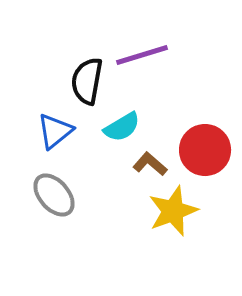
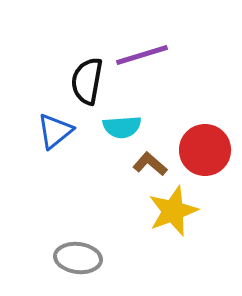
cyan semicircle: rotated 27 degrees clockwise
gray ellipse: moved 24 px right, 63 px down; rotated 42 degrees counterclockwise
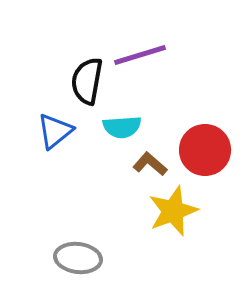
purple line: moved 2 px left
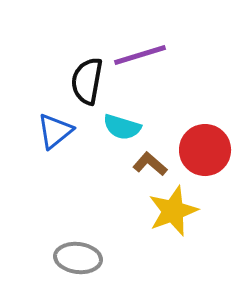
cyan semicircle: rotated 21 degrees clockwise
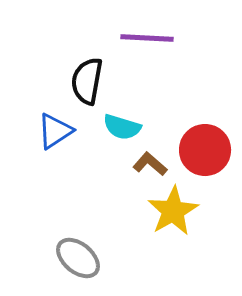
purple line: moved 7 px right, 17 px up; rotated 20 degrees clockwise
blue triangle: rotated 6 degrees clockwise
yellow star: rotated 9 degrees counterclockwise
gray ellipse: rotated 33 degrees clockwise
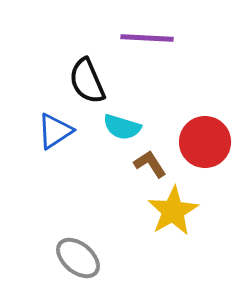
black semicircle: rotated 33 degrees counterclockwise
red circle: moved 8 px up
brown L-shape: rotated 16 degrees clockwise
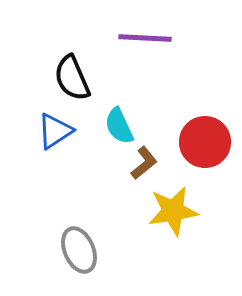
purple line: moved 2 px left
black semicircle: moved 15 px left, 3 px up
cyan semicircle: moved 3 px left, 1 px up; rotated 48 degrees clockwise
brown L-shape: moved 6 px left, 1 px up; rotated 84 degrees clockwise
yellow star: rotated 21 degrees clockwise
gray ellipse: moved 1 px right, 8 px up; rotated 27 degrees clockwise
